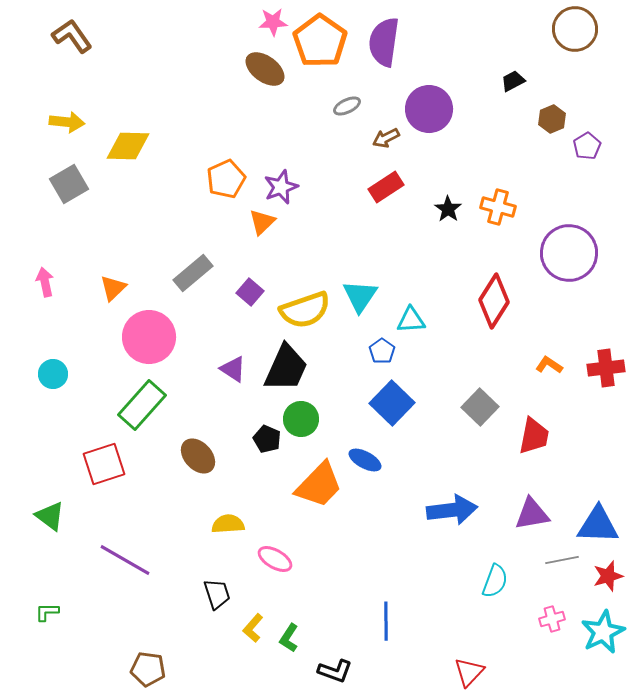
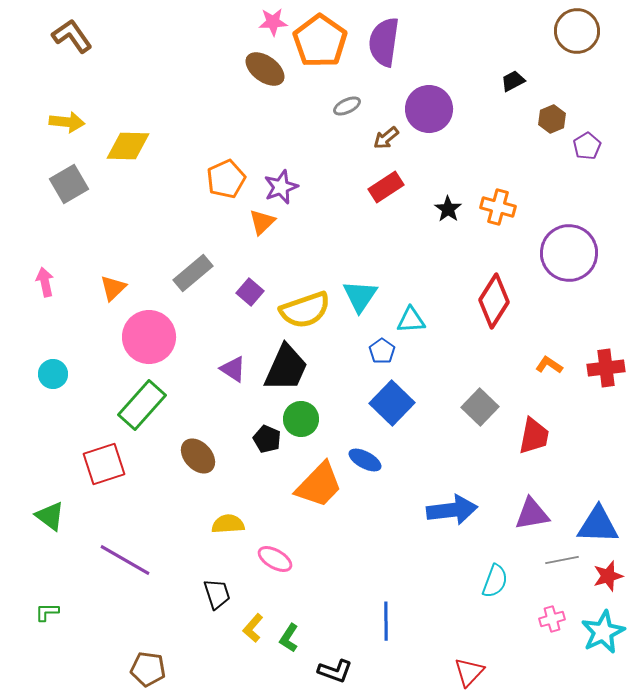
brown circle at (575, 29): moved 2 px right, 2 px down
brown arrow at (386, 138): rotated 12 degrees counterclockwise
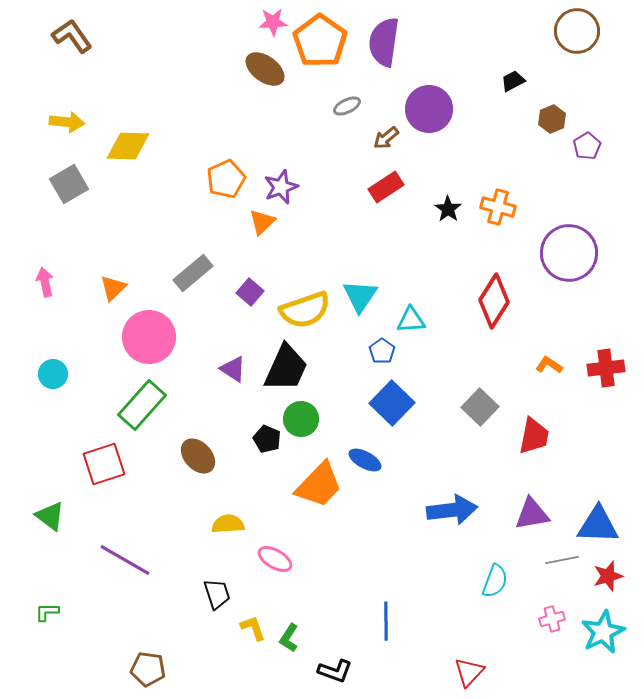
yellow L-shape at (253, 628): rotated 120 degrees clockwise
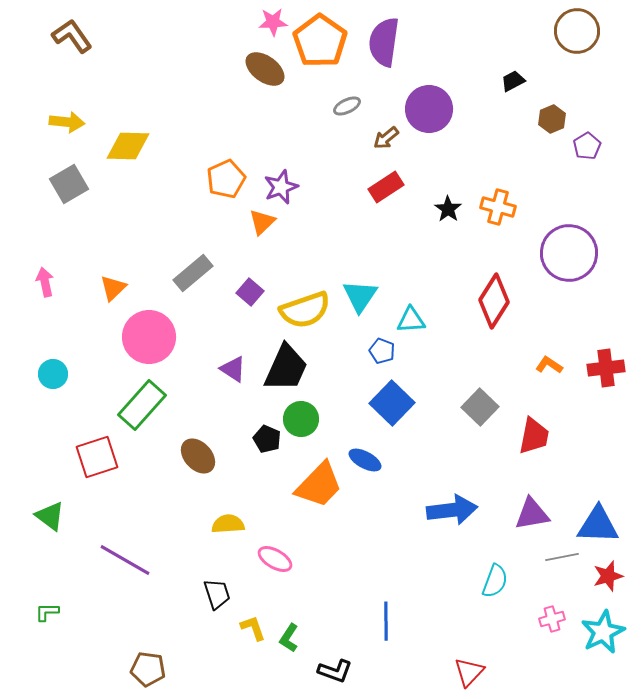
blue pentagon at (382, 351): rotated 15 degrees counterclockwise
red square at (104, 464): moved 7 px left, 7 px up
gray line at (562, 560): moved 3 px up
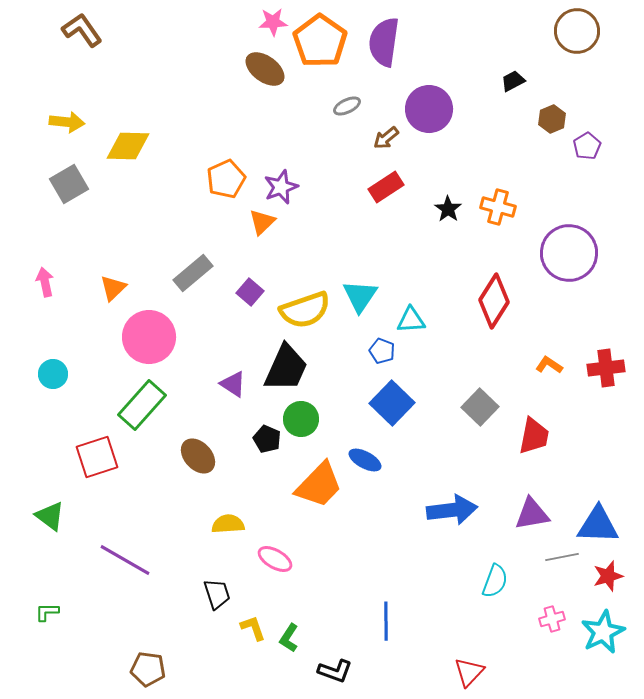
brown L-shape at (72, 36): moved 10 px right, 6 px up
purple triangle at (233, 369): moved 15 px down
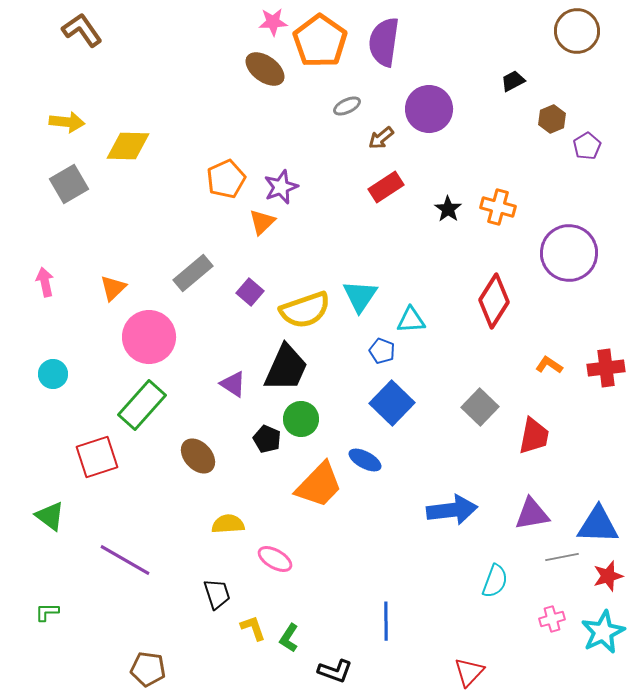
brown arrow at (386, 138): moved 5 px left
